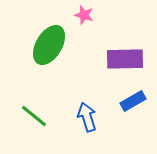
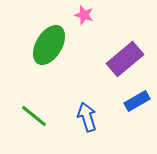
purple rectangle: rotated 39 degrees counterclockwise
blue rectangle: moved 4 px right
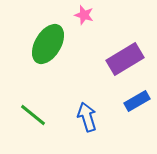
green ellipse: moved 1 px left, 1 px up
purple rectangle: rotated 9 degrees clockwise
green line: moved 1 px left, 1 px up
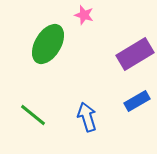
purple rectangle: moved 10 px right, 5 px up
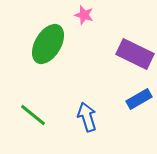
purple rectangle: rotated 57 degrees clockwise
blue rectangle: moved 2 px right, 2 px up
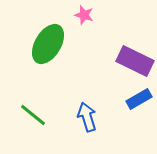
purple rectangle: moved 7 px down
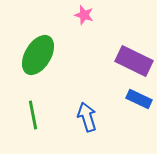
green ellipse: moved 10 px left, 11 px down
purple rectangle: moved 1 px left
blue rectangle: rotated 55 degrees clockwise
green line: rotated 40 degrees clockwise
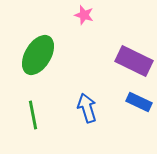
blue rectangle: moved 3 px down
blue arrow: moved 9 px up
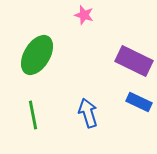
green ellipse: moved 1 px left
blue arrow: moved 1 px right, 5 px down
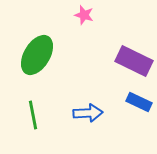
blue arrow: rotated 104 degrees clockwise
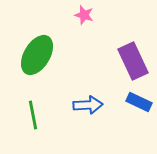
purple rectangle: moved 1 px left; rotated 39 degrees clockwise
blue arrow: moved 8 px up
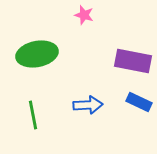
green ellipse: moved 1 px up; rotated 48 degrees clockwise
purple rectangle: rotated 54 degrees counterclockwise
